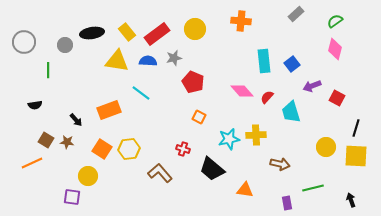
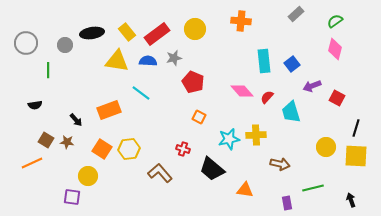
gray circle at (24, 42): moved 2 px right, 1 px down
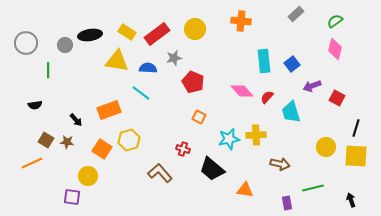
yellow rectangle at (127, 32): rotated 18 degrees counterclockwise
black ellipse at (92, 33): moved 2 px left, 2 px down
blue semicircle at (148, 61): moved 7 px down
yellow hexagon at (129, 149): moved 9 px up; rotated 10 degrees counterclockwise
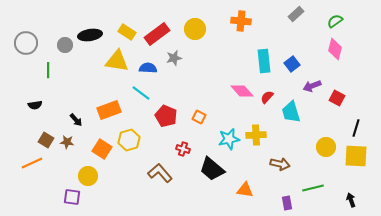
red pentagon at (193, 82): moved 27 px left, 34 px down
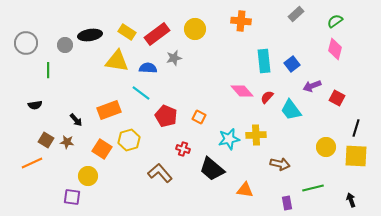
cyan trapezoid at (291, 112): moved 2 px up; rotated 20 degrees counterclockwise
